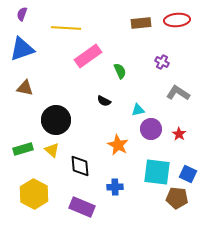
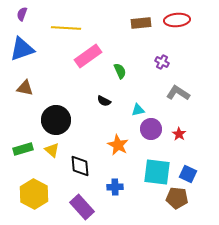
purple rectangle: rotated 25 degrees clockwise
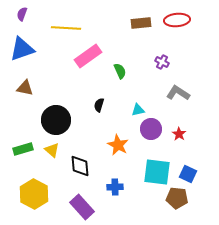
black semicircle: moved 5 px left, 4 px down; rotated 80 degrees clockwise
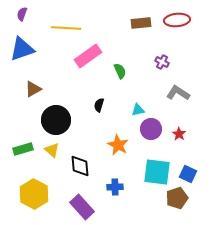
brown triangle: moved 8 px right, 1 px down; rotated 42 degrees counterclockwise
brown pentagon: rotated 25 degrees counterclockwise
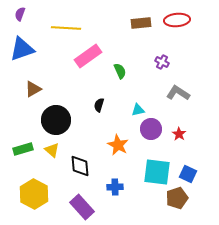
purple semicircle: moved 2 px left
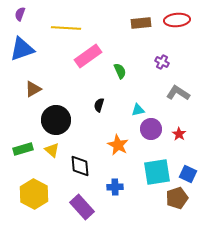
cyan square: rotated 16 degrees counterclockwise
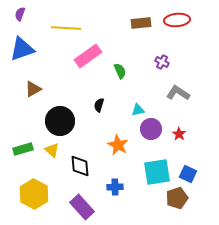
black circle: moved 4 px right, 1 px down
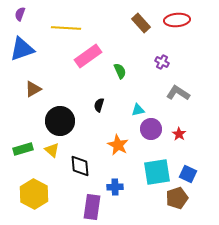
brown rectangle: rotated 54 degrees clockwise
purple rectangle: moved 10 px right; rotated 50 degrees clockwise
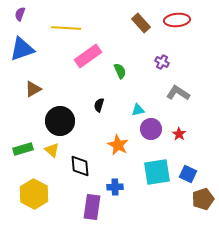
brown pentagon: moved 26 px right, 1 px down
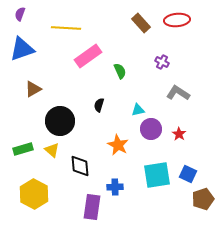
cyan square: moved 3 px down
